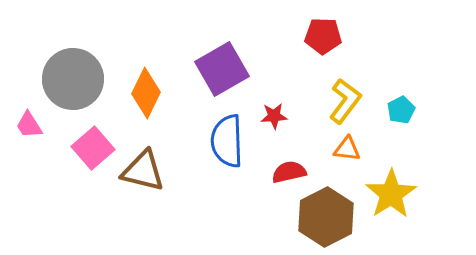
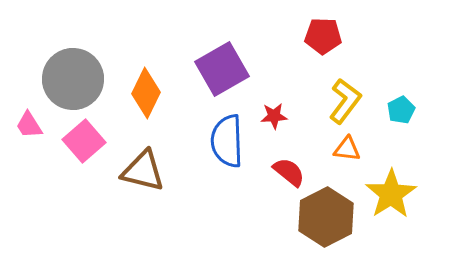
pink square: moved 9 px left, 7 px up
red semicircle: rotated 52 degrees clockwise
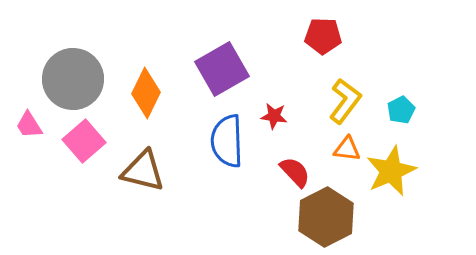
red star: rotated 12 degrees clockwise
red semicircle: moved 6 px right; rotated 8 degrees clockwise
yellow star: moved 23 px up; rotated 9 degrees clockwise
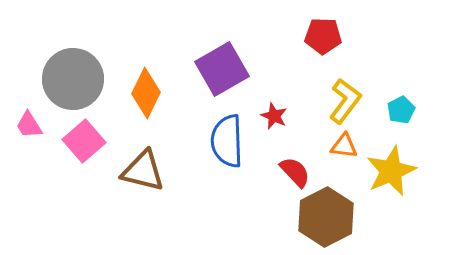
red star: rotated 16 degrees clockwise
orange triangle: moved 3 px left, 3 px up
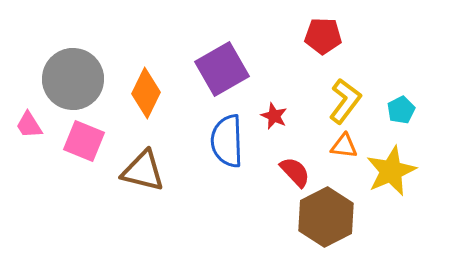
pink square: rotated 27 degrees counterclockwise
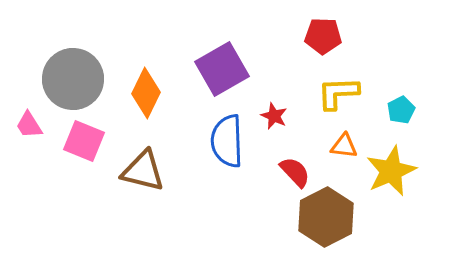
yellow L-shape: moved 7 px left, 8 px up; rotated 129 degrees counterclockwise
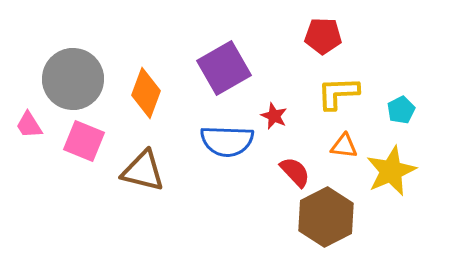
purple square: moved 2 px right, 1 px up
orange diamond: rotated 6 degrees counterclockwise
blue semicircle: rotated 86 degrees counterclockwise
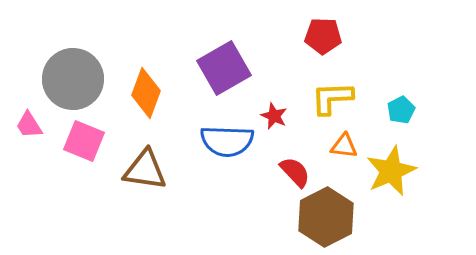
yellow L-shape: moved 6 px left, 5 px down
brown triangle: moved 2 px right, 1 px up; rotated 6 degrees counterclockwise
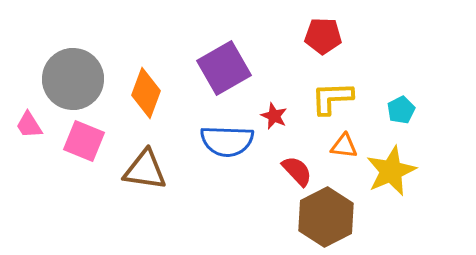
red semicircle: moved 2 px right, 1 px up
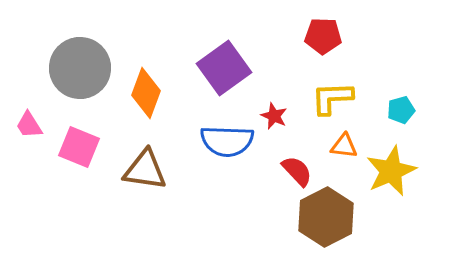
purple square: rotated 6 degrees counterclockwise
gray circle: moved 7 px right, 11 px up
cyan pentagon: rotated 12 degrees clockwise
pink square: moved 5 px left, 6 px down
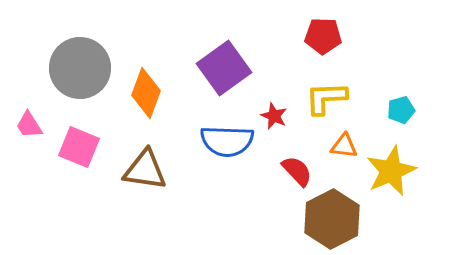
yellow L-shape: moved 6 px left
brown hexagon: moved 6 px right, 2 px down
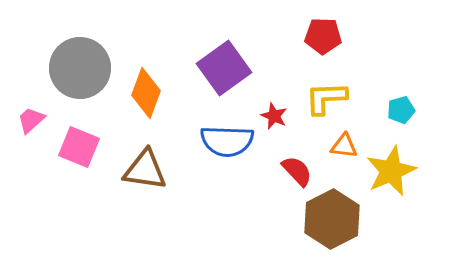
pink trapezoid: moved 2 px right, 5 px up; rotated 80 degrees clockwise
